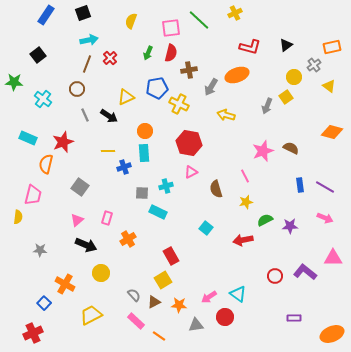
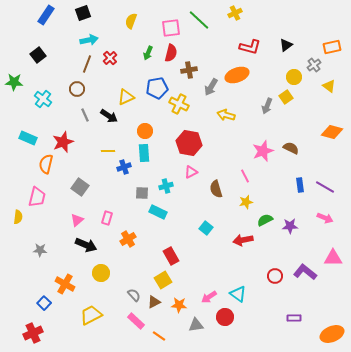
pink trapezoid at (33, 195): moved 4 px right, 2 px down
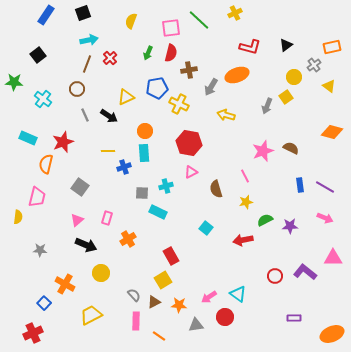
pink rectangle at (136, 321): rotated 48 degrees clockwise
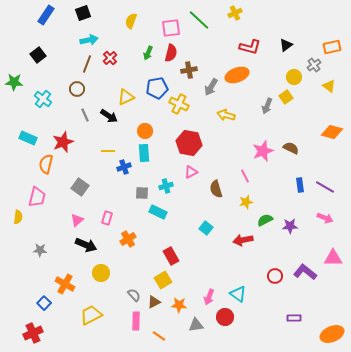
pink arrow at (209, 297): rotated 35 degrees counterclockwise
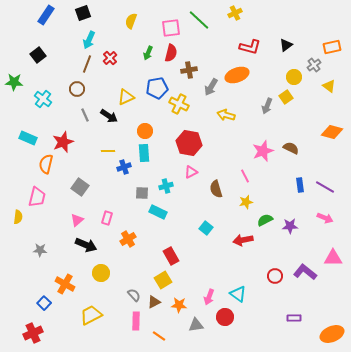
cyan arrow at (89, 40): rotated 126 degrees clockwise
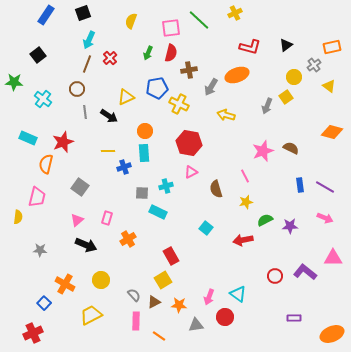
gray line at (85, 115): moved 3 px up; rotated 16 degrees clockwise
yellow circle at (101, 273): moved 7 px down
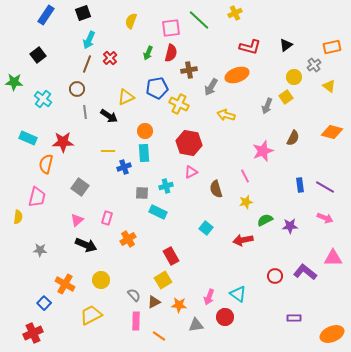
red star at (63, 142): rotated 20 degrees clockwise
brown semicircle at (291, 148): moved 2 px right, 10 px up; rotated 91 degrees clockwise
